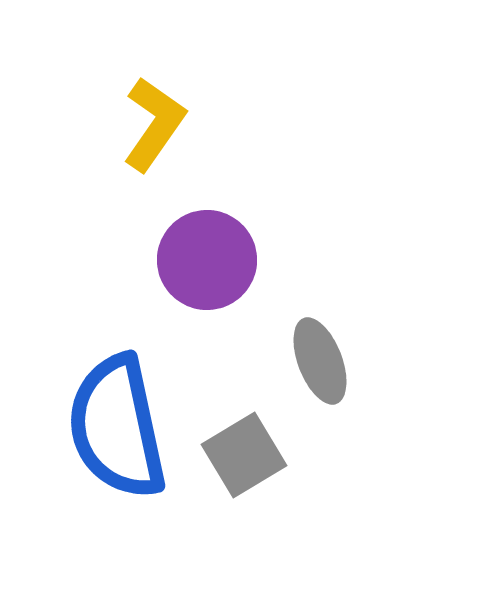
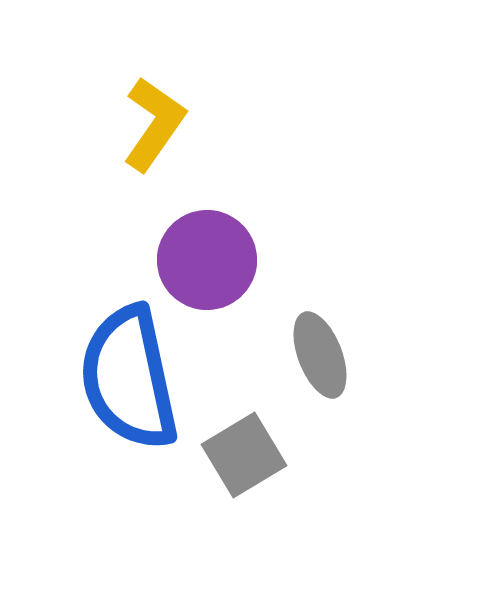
gray ellipse: moved 6 px up
blue semicircle: moved 12 px right, 49 px up
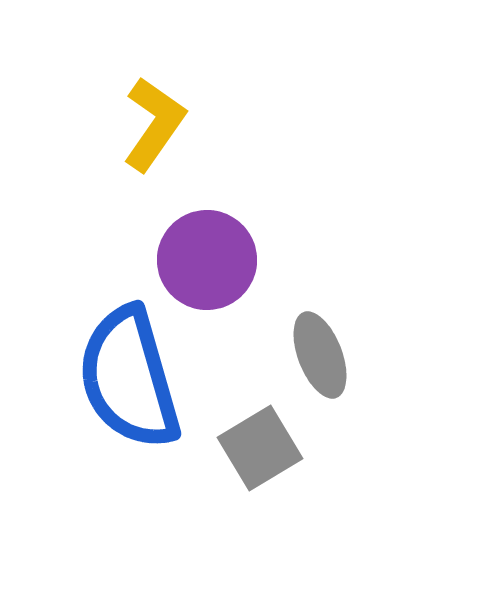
blue semicircle: rotated 4 degrees counterclockwise
gray square: moved 16 px right, 7 px up
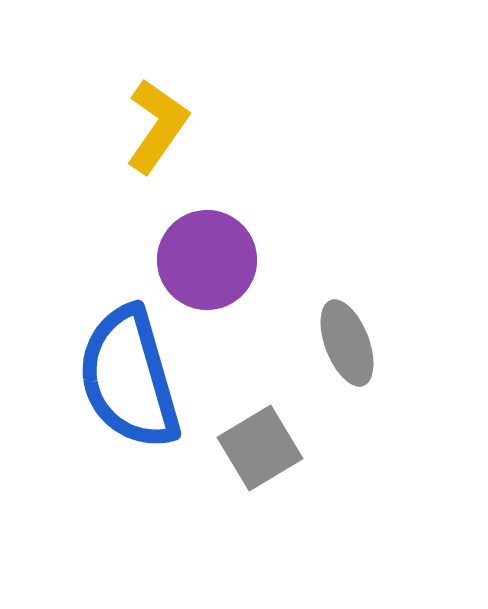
yellow L-shape: moved 3 px right, 2 px down
gray ellipse: moved 27 px right, 12 px up
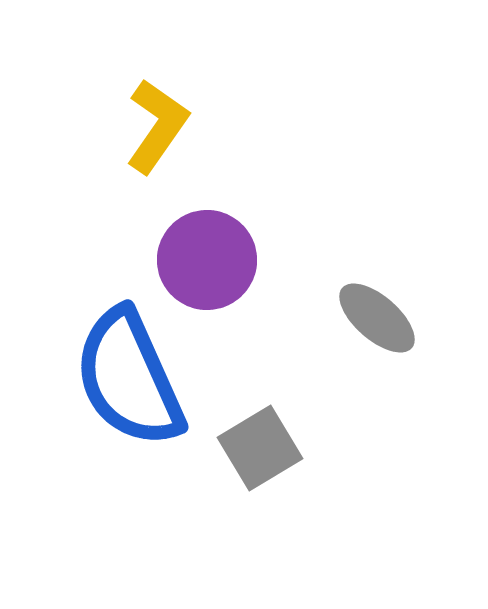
gray ellipse: moved 30 px right, 25 px up; rotated 28 degrees counterclockwise
blue semicircle: rotated 8 degrees counterclockwise
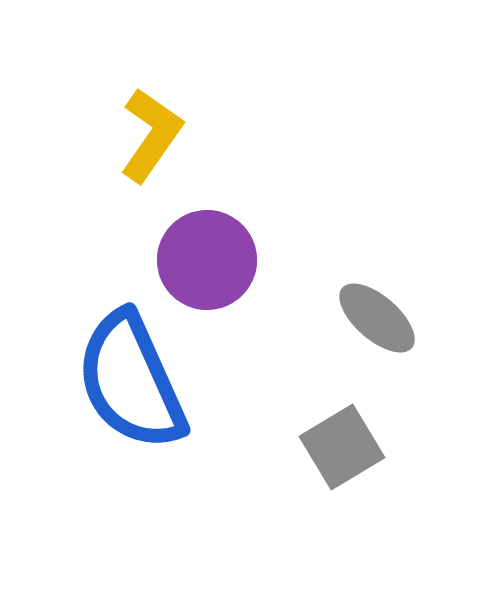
yellow L-shape: moved 6 px left, 9 px down
blue semicircle: moved 2 px right, 3 px down
gray square: moved 82 px right, 1 px up
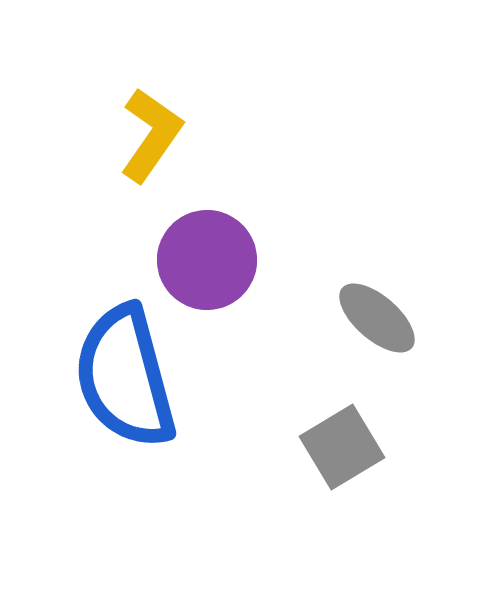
blue semicircle: moved 6 px left, 4 px up; rotated 9 degrees clockwise
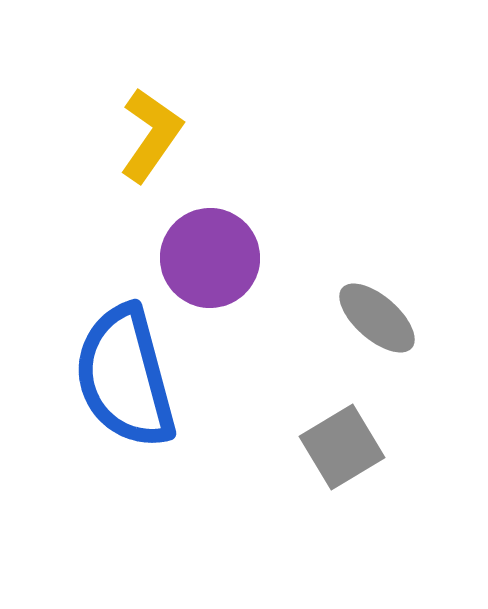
purple circle: moved 3 px right, 2 px up
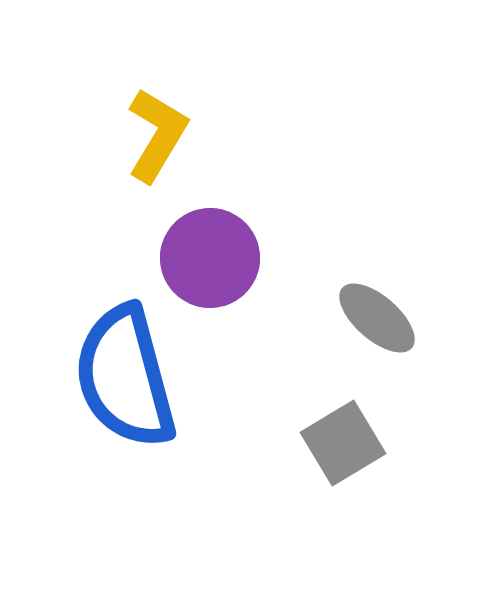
yellow L-shape: moved 6 px right; rotated 4 degrees counterclockwise
gray square: moved 1 px right, 4 px up
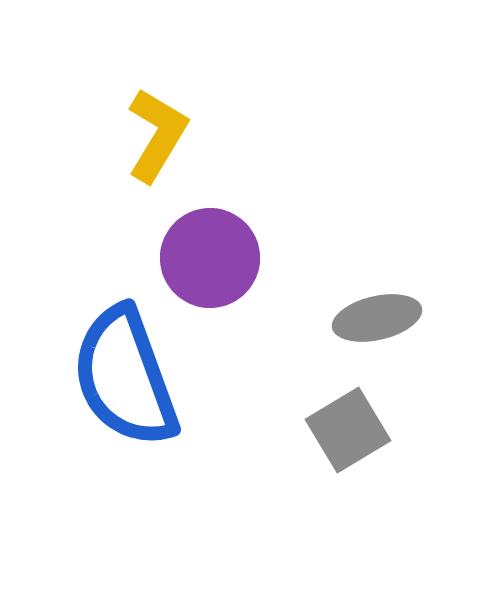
gray ellipse: rotated 54 degrees counterclockwise
blue semicircle: rotated 5 degrees counterclockwise
gray square: moved 5 px right, 13 px up
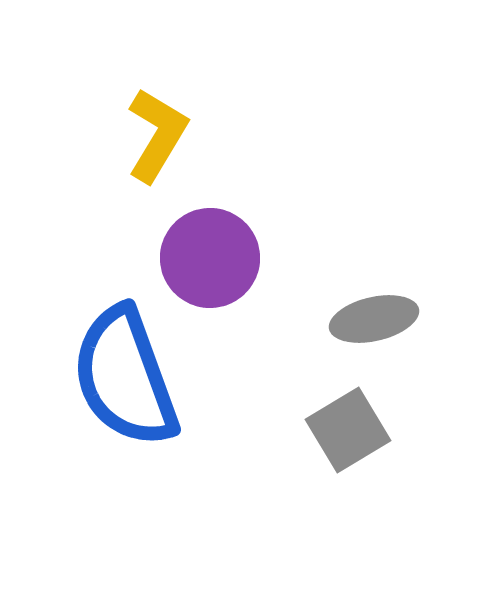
gray ellipse: moved 3 px left, 1 px down
